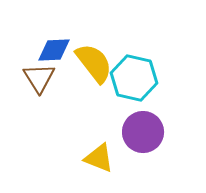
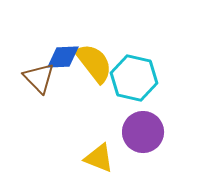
blue diamond: moved 9 px right, 7 px down
brown triangle: rotated 12 degrees counterclockwise
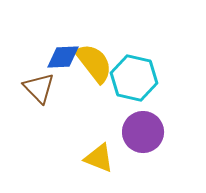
brown triangle: moved 10 px down
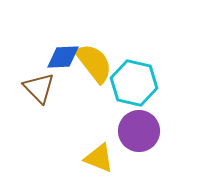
cyan hexagon: moved 5 px down
purple circle: moved 4 px left, 1 px up
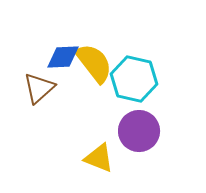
cyan hexagon: moved 4 px up
brown triangle: rotated 32 degrees clockwise
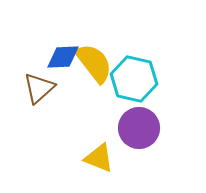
purple circle: moved 3 px up
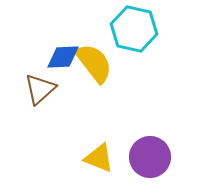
cyan hexagon: moved 50 px up
brown triangle: moved 1 px right, 1 px down
purple circle: moved 11 px right, 29 px down
